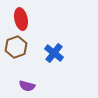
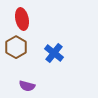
red ellipse: moved 1 px right
brown hexagon: rotated 10 degrees counterclockwise
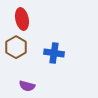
blue cross: rotated 30 degrees counterclockwise
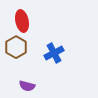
red ellipse: moved 2 px down
blue cross: rotated 36 degrees counterclockwise
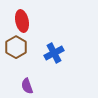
purple semicircle: rotated 56 degrees clockwise
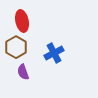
purple semicircle: moved 4 px left, 14 px up
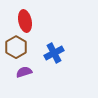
red ellipse: moved 3 px right
purple semicircle: moved 1 px right; rotated 91 degrees clockwise
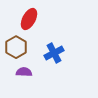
red ellipse: moved 4 px right, 2 px up; rotated 40 degrees clockwise
purple semicircle: rotated 21 degrees clockwise
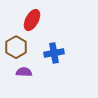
red ellipse: moved 3 px right, 1 px down
blue cross: rotated 18 degrees clockwise
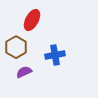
blue cross: moved 1 px right, 2 px down
purple semicircle: rotated 28 degrees counterclockwise
